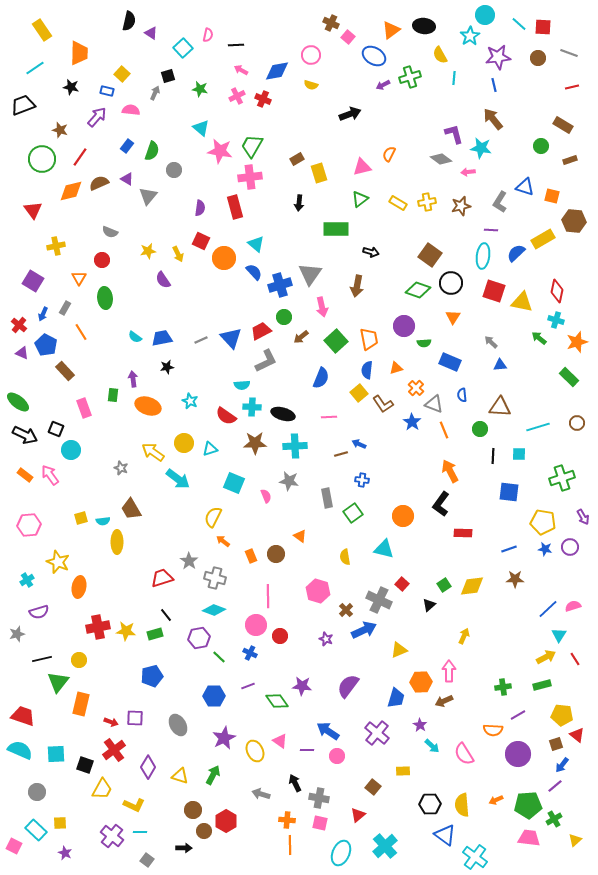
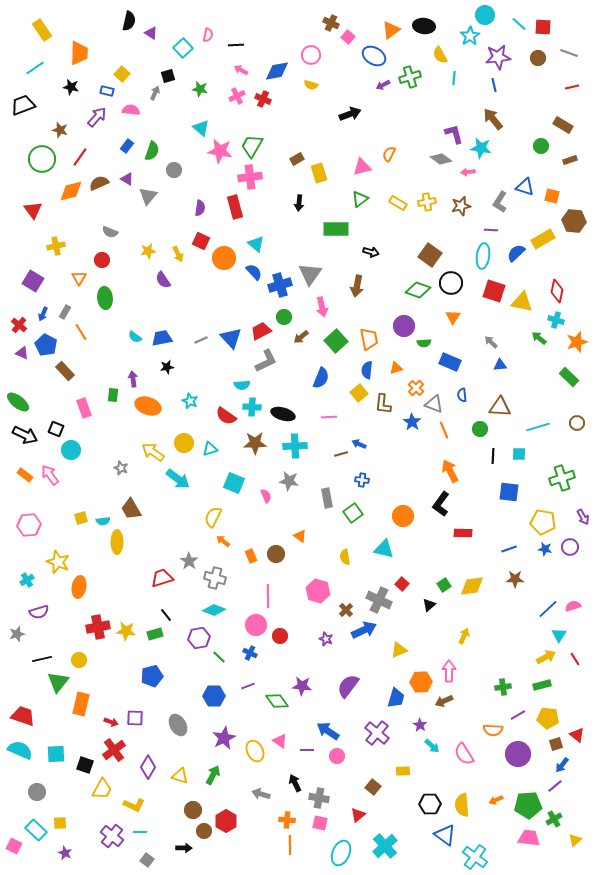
gray rectangle at (65, 308): moved 4 px down
brown L-shape at (383, 404): rotated 40 degrees clockwise
yellow pentagon at (562, 715): moved 14 px left, 3 px down
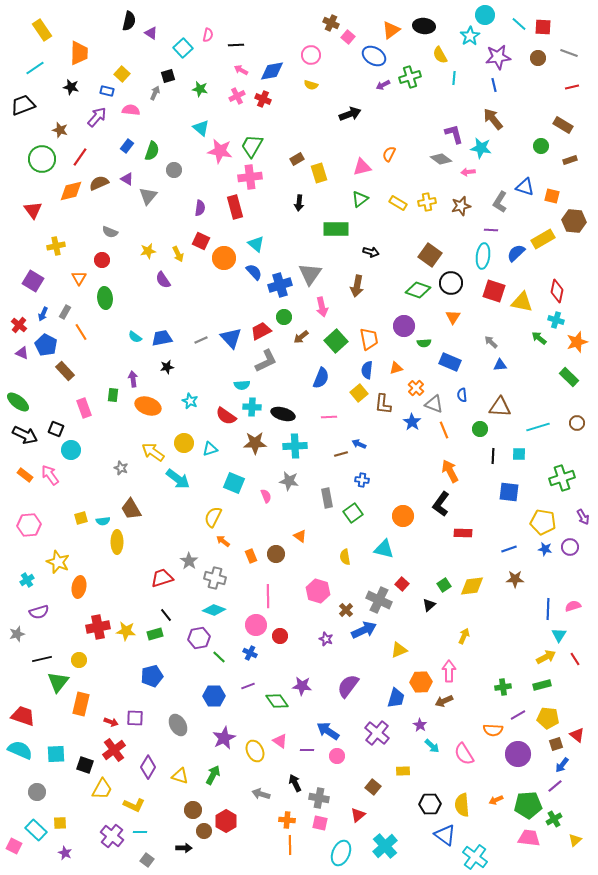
blue diamond at (277, 71): moved 5 px left
blue line at (548, 609): rotated 45 degrees counterclockwise
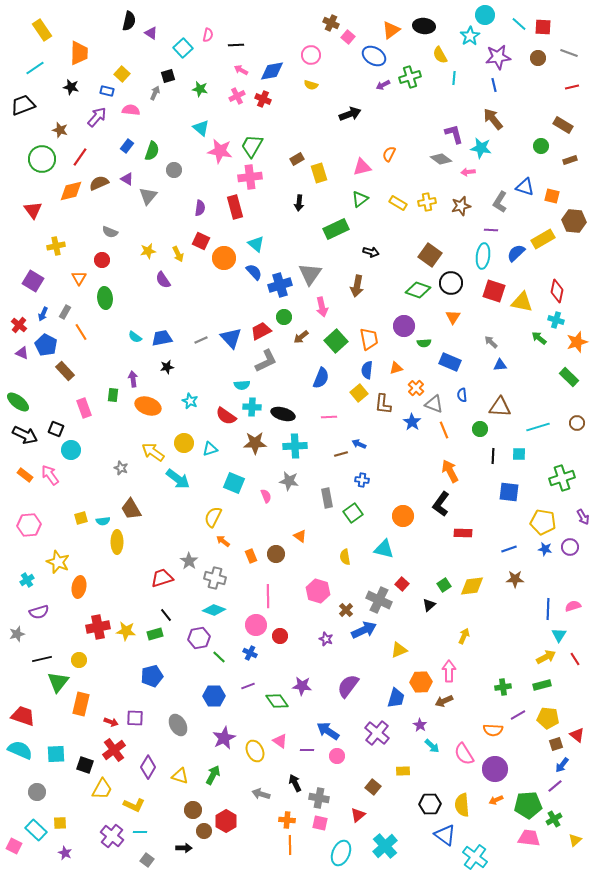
green rectangle at (336, 229): rotated 25 degrees counterclockwise
purple circle at (518, 754): moved 23 px left, 15 px down
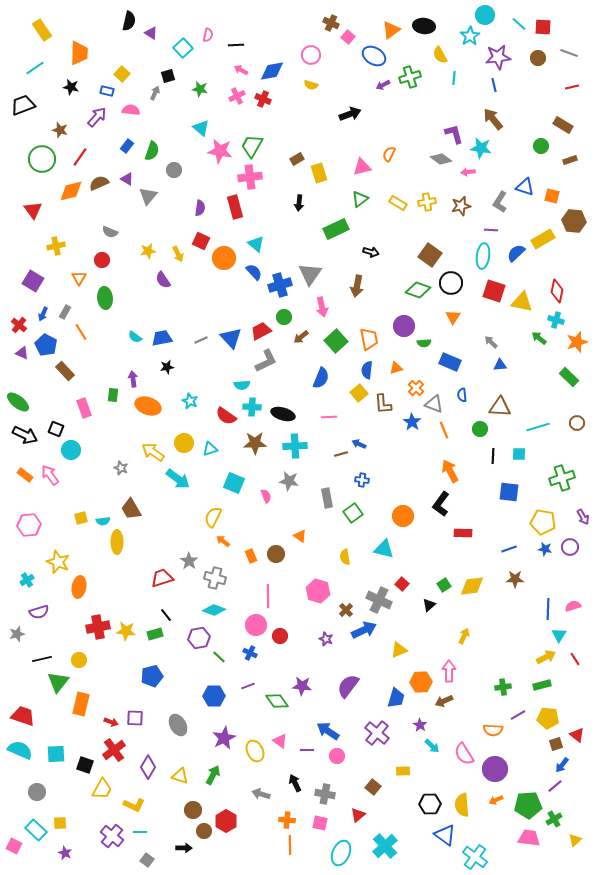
brown L-shape at (383, 404): rotated 10 degrees counterclockwise
gray cross at (319, 798): moved 6 px right, 4 px up
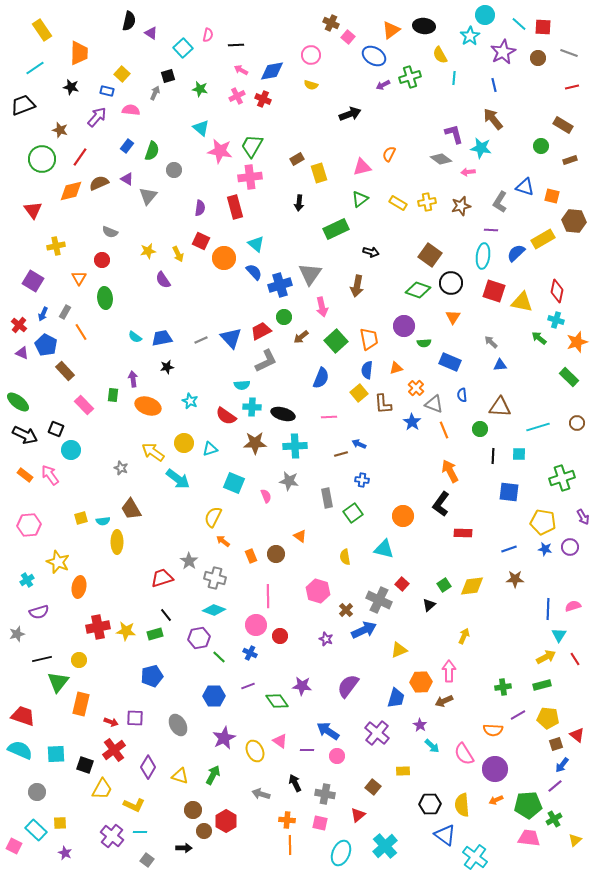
purple star at (498, 57): moved 5 px right, 5 px up; rotated 20 degrees counterclockwise
pink rectangle at (84, 408): moved 3 px up; rotated 24 degrees counterclockwise
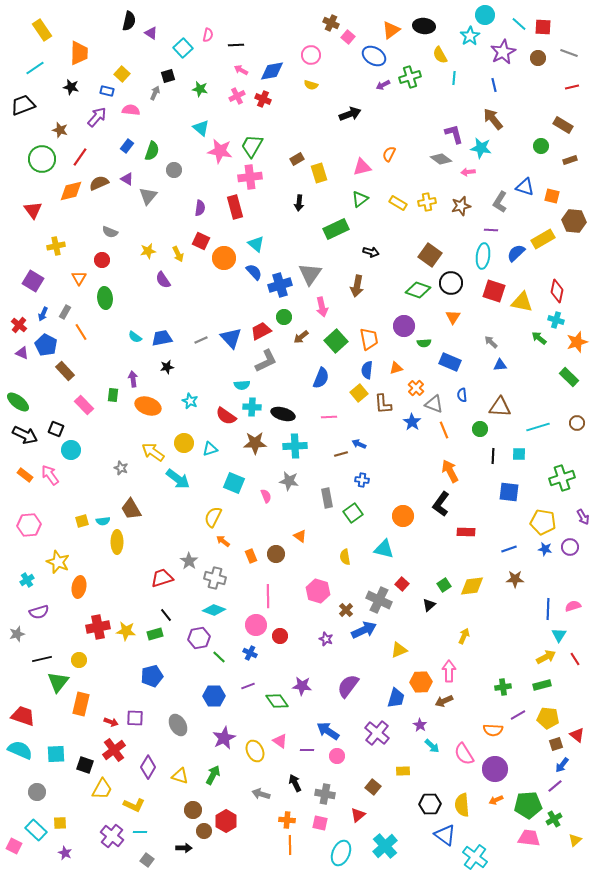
yellow square at (81, 518): moved 1 px right, 3 px down
red rectangle at (463, 533): moved 3 px right, 1 px up
